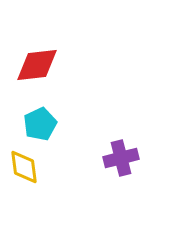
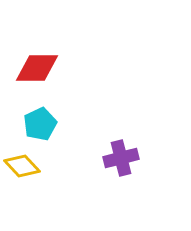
red diamond: moved 3 px down; rotated 6 degrees clockwise
yellow diamond: moved 2 px left, 1 px up; rotated 36 degrees counterclockwise
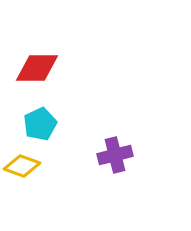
purple cross: moved 6 px left, 3 px up
yellow diamond: rotated 27 degrees counterclockwise
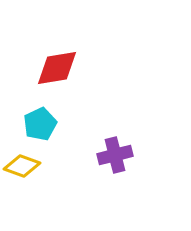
red diamond: moved 20 px right; rotated 9 degrees counterclockwise
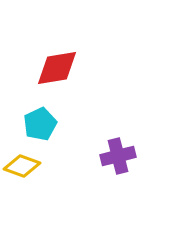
purple cross: moved 3 px right, 1 px down
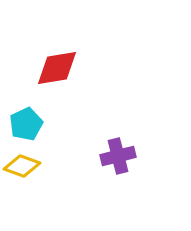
cyan pentagon: moved 14 px left
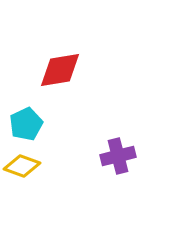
red diamond: moved 3 px right, 2 px down
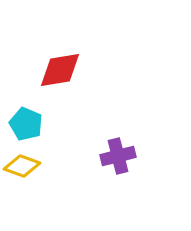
cyan pentagon: rotated 24 degrees counterclockwise
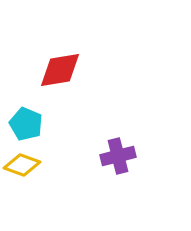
yellow diamond: moved 1 px up
